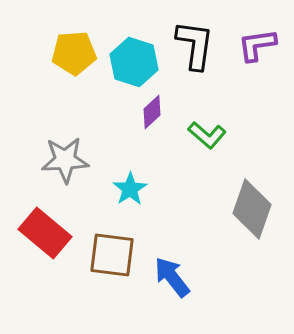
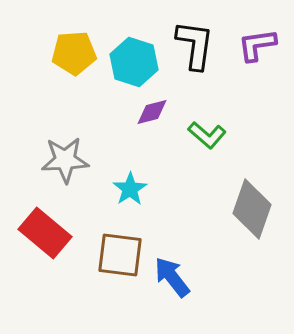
purple diamond: rotated 28 degrees clockwise
brown square: moved 8 px right
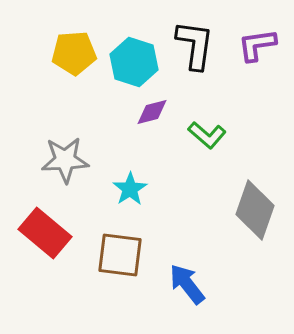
gray diamond: moved 3 px right, 1 px down
blue arrow: moved 15 px right, 7 px down
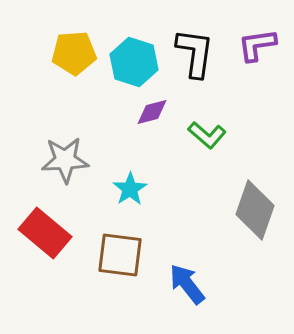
black L-shape: moved 8 px down
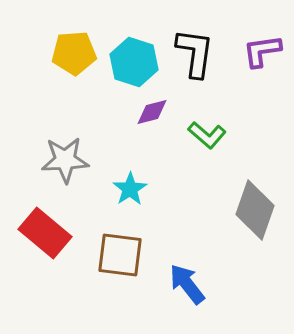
purple L-shape: moved 5 px right, 6 px down
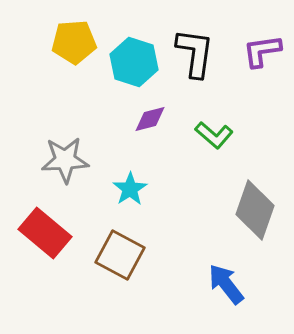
yellow pentagon: moved 11 px up
purple diamond: moved 2 px left, 7 px down
green L-shape: moved 7 px right
brown square: rotated 21 degrees clockwise
blue arrow: moved 39 px right
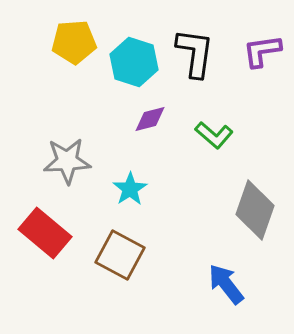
gray star: moved 2 px right, 1 px down
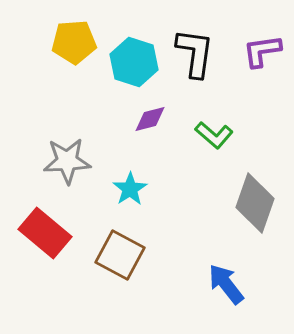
gray diamond: moved 7 px up
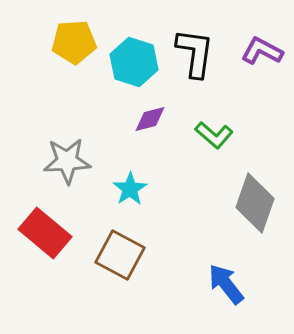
purple L-shape: rotated 36 degrees clockwise
